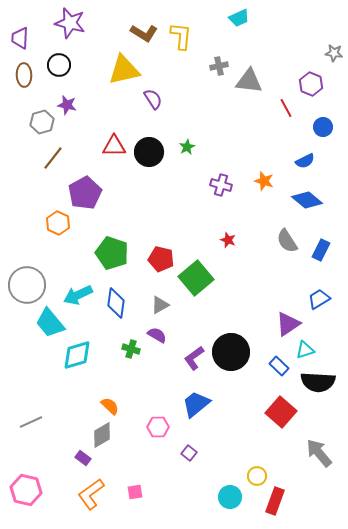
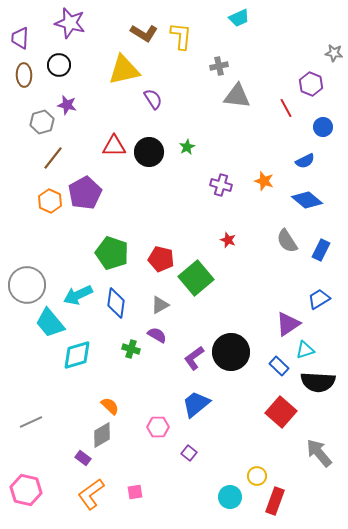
gray triangle at (249, 81): moved 12 px left, 15 px down
orange hexagon at (58, 223): moved 8 px left, 22 px up
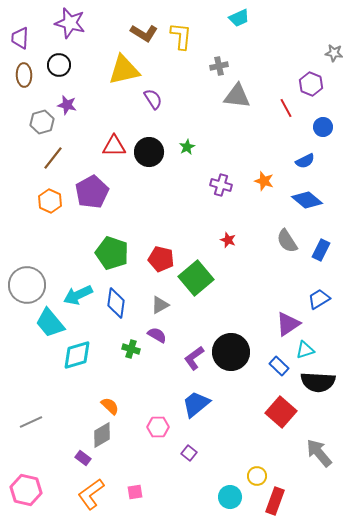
purple pentagon at (85, 193): moved 7 px right, 1 px up
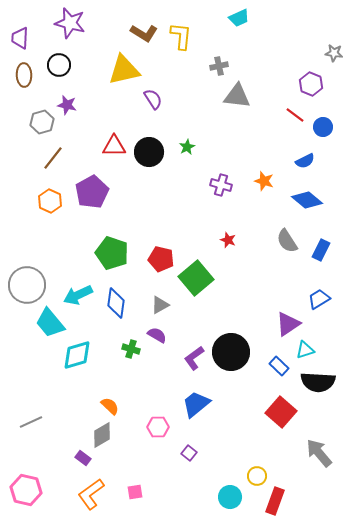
red line at (286, 108): moved 9 px right, 7 px down; rotated 24 degrees counterclockwise
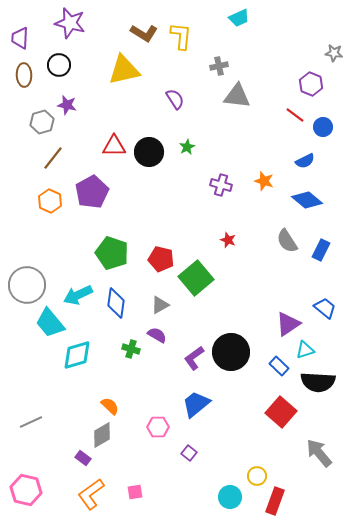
purple semicircle at (153, 99): moved 22 px right
blue trapezoid at (319, 299): moved 6 px right, 9 px down; rotated 70 degrees clockwise
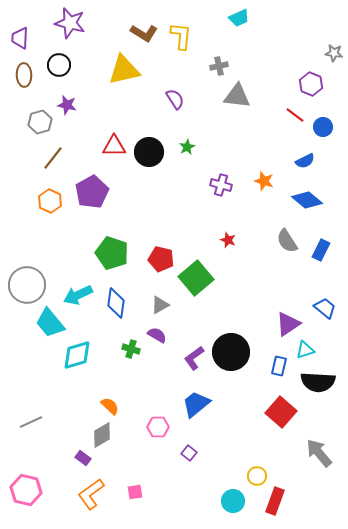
gray hexagon at (42, 122): moved 2 px left
blue rectangle at (279, 366): rotated 60 degrees clockwise
cyan circle at (230, 497): moved 3 px right, 4 px down
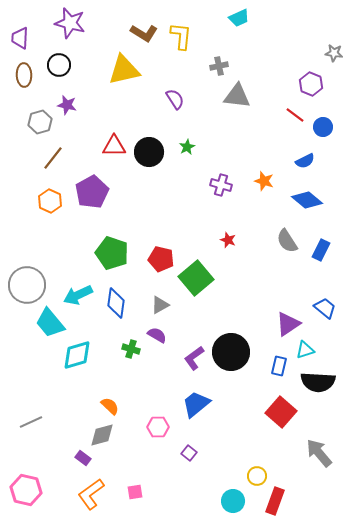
gray diamond at (102, 435): rotated 16 degrees clockwise
